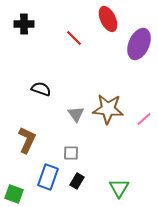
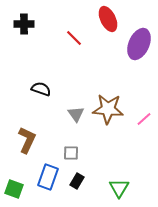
green square: moved 5 px up
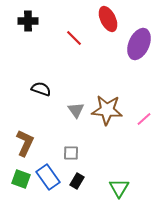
black cross: moved 4 px right, 3 px up
brown star: moved 1 px left, 1 px down
gray triangle: moved 4 px up
brown L-shape: moved 2 px left, 3 px down
blue rectangle: rotated 55 degrees counterclockwise
green square: moved 7 px right, 10 px up
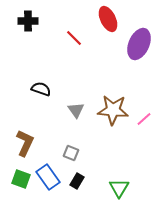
brown star: moved 6 px right
gray square: rotated 21 degrees clockwise
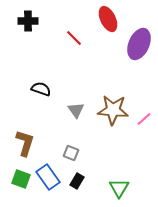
brown L-shape: rotated 8 degrees counterclockwise
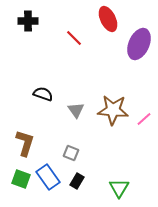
black semicircle: moved 2 px right, 5 px down
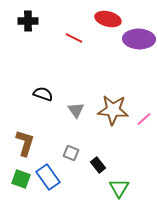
red ellipse: rotated 50 degrees counterclockwise
red line: rotated 18 degrees counterclockwise
purple ellipse: moved 5 px up; rotated 68 degrees clockwise
black rectangle: moved 21 px right, 16 px up; rotated 70 degrees counterclockwise
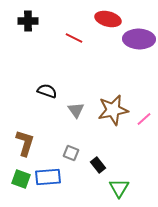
black semicircle: moved 4 px right, 3 px up
brown star: rotated 16 degrees counterclockwise
blue rectangle: rotated 60 degrees counterclockwise
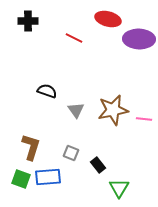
pink line: rotated 49 degrees clockwise
brown L-shape: moved 6 px right, 4 px down
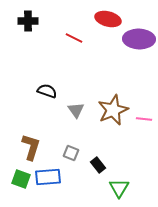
brown star: rotated 12 degrees counterclockwise
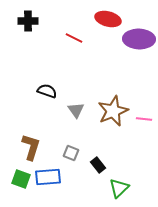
brown star: moved 1 px down
green triangle: rotated 15 degrees clockwise
